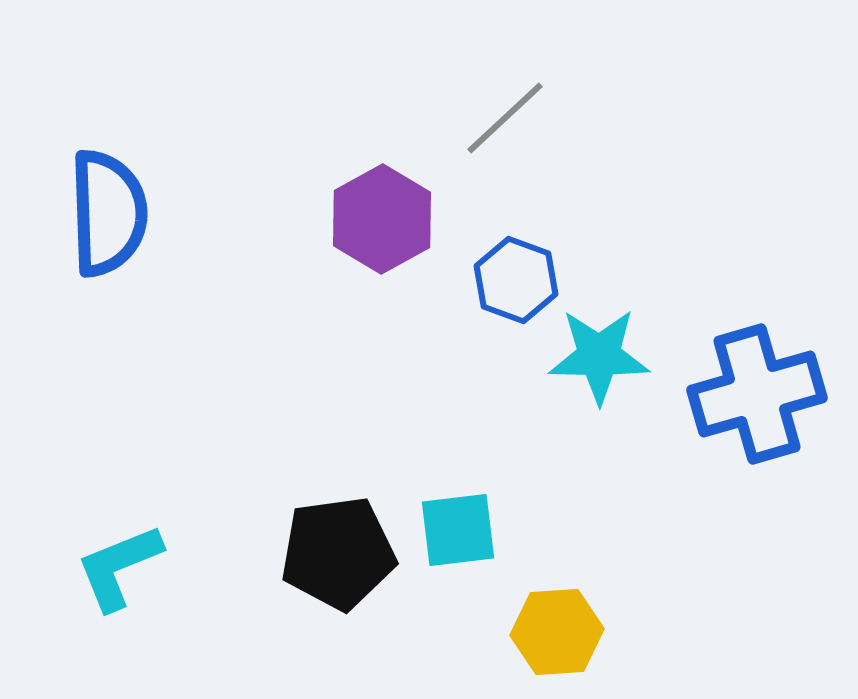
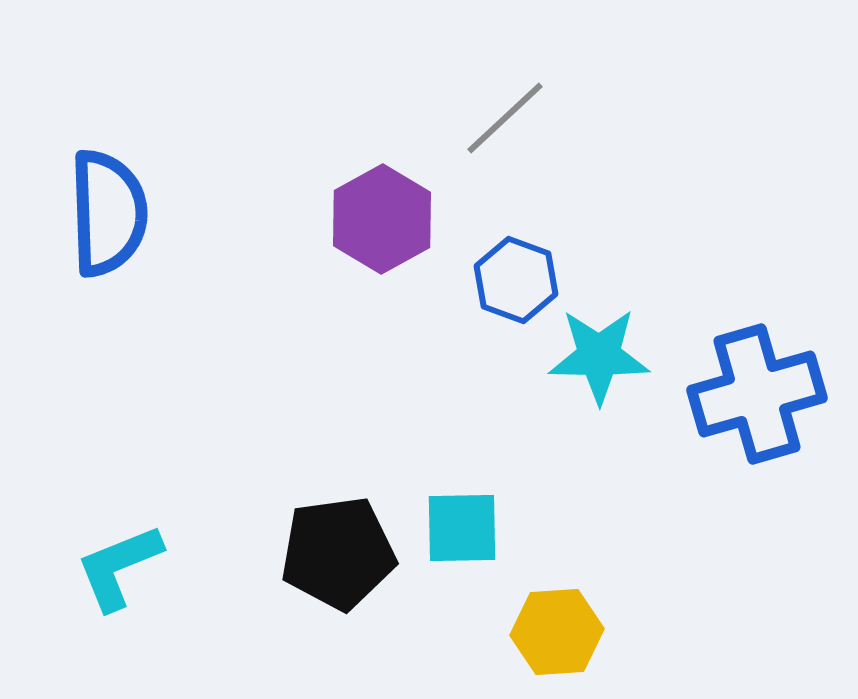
cyan square: moved 4 px right, 2 px up; rotated 6 degrees clockwise
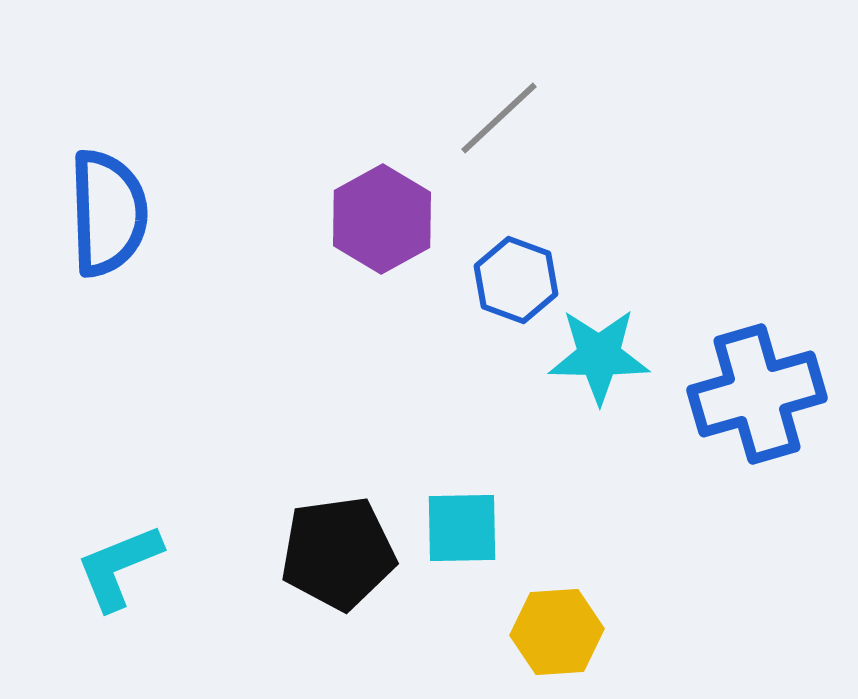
gray line: moved 6 px left
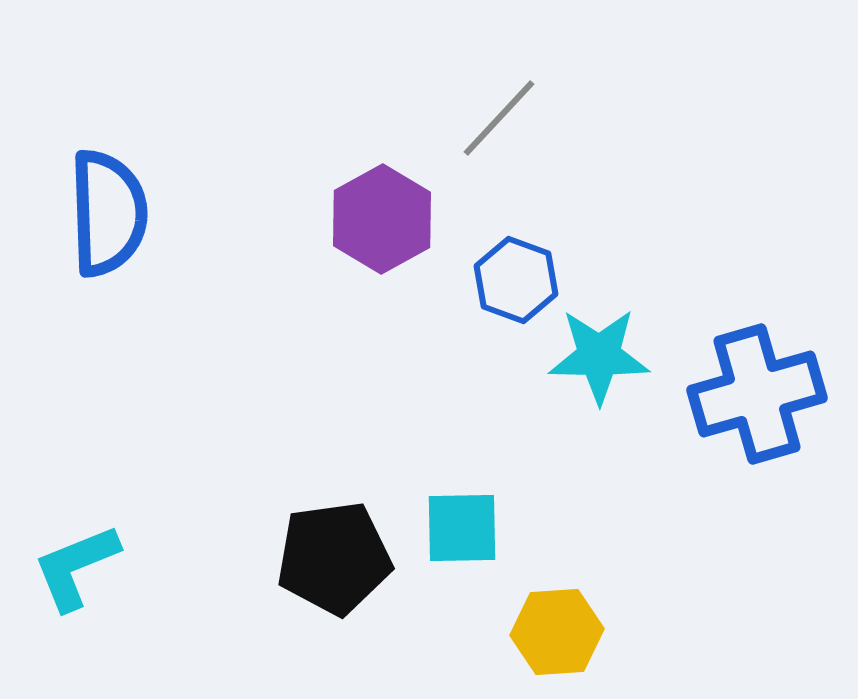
gray line: rotated 4 degrees counterclockwise
black pentagon: moved 4 px left, 5 px down
cyan L-shape: moved 43 px left
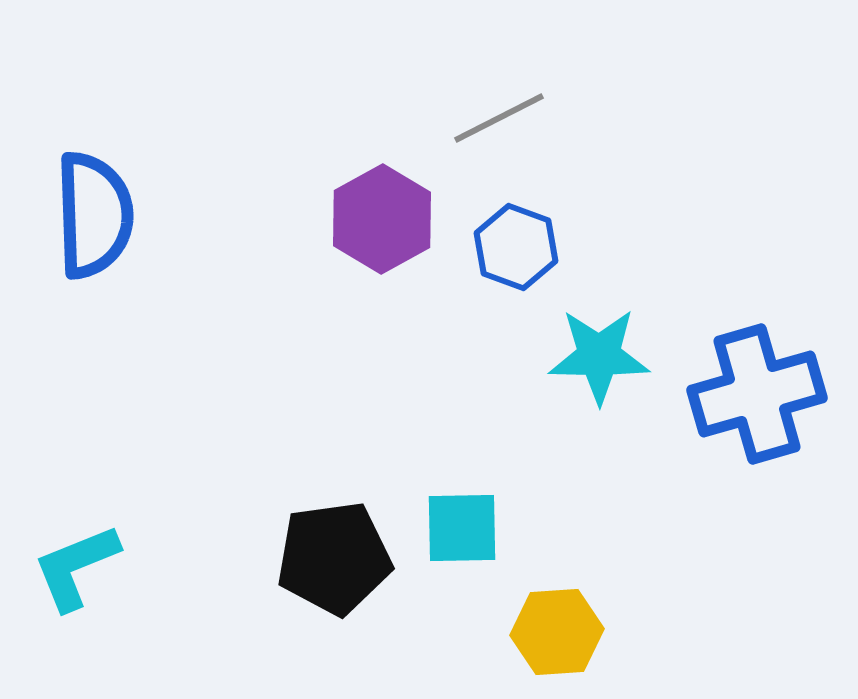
gray line: rotated 20 degrees clockwise
blue semicircle: moved 14 px left, 2 px down
blue hexagon: moved 33 px up
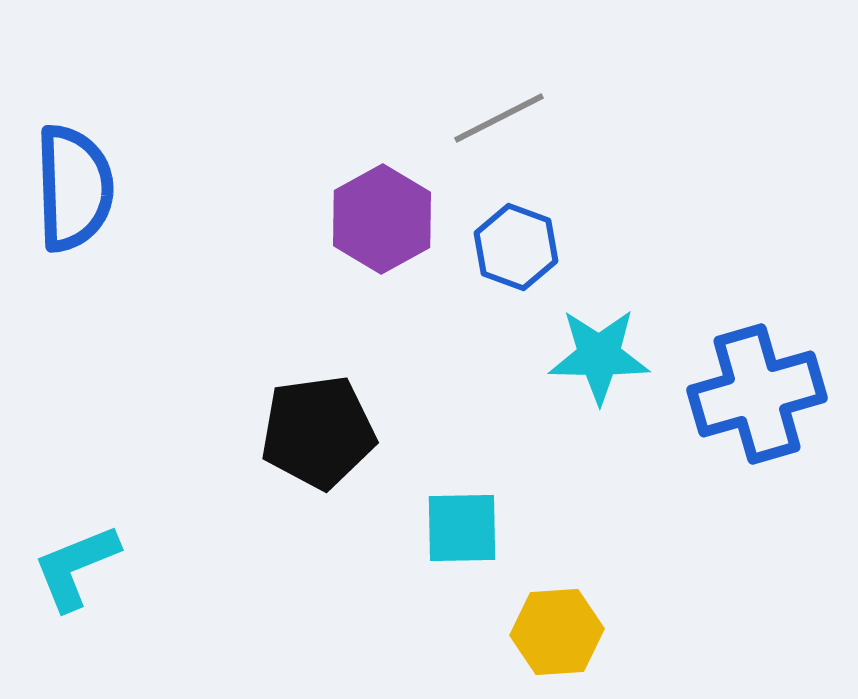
blue semicircle: moved 20 px left, 27 px up
black pentagon: moved 16 px left, 126 px up
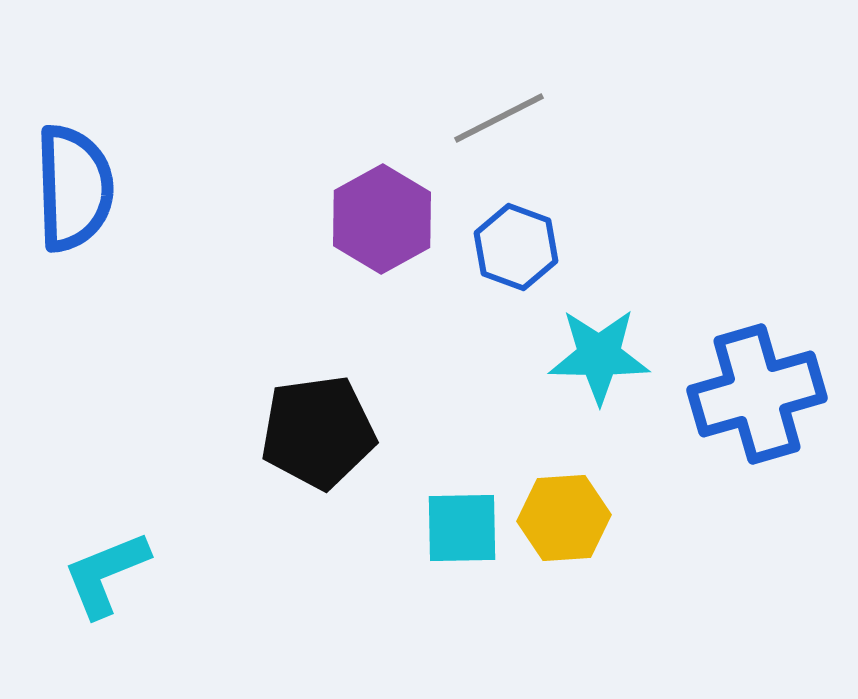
cyan L-shape: moved 30 px right, 7 px down
yellow hexagon: moved 7 px right, 114 px up
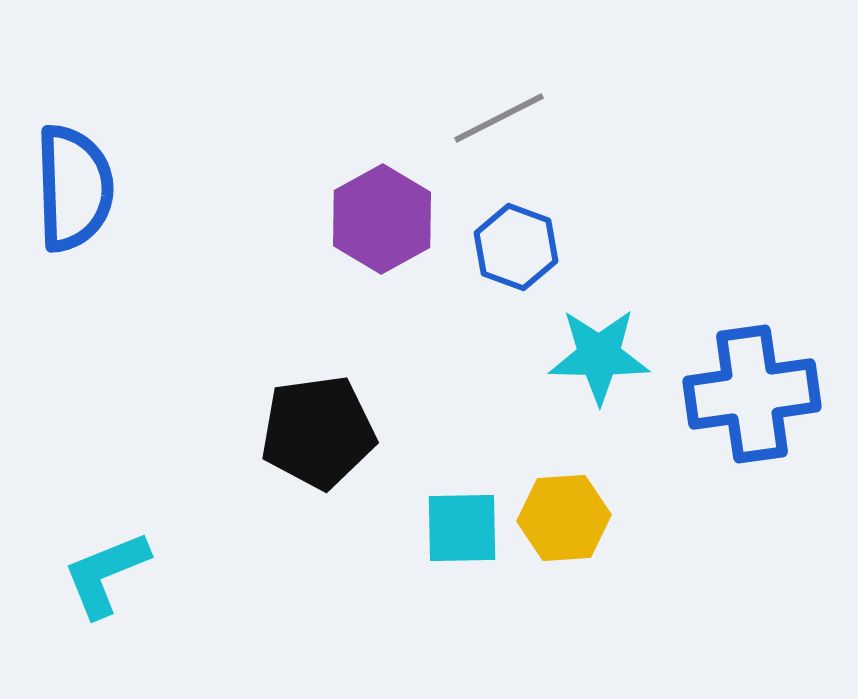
blue cross: moved 5 px left; rotated 8 degrees clockwise
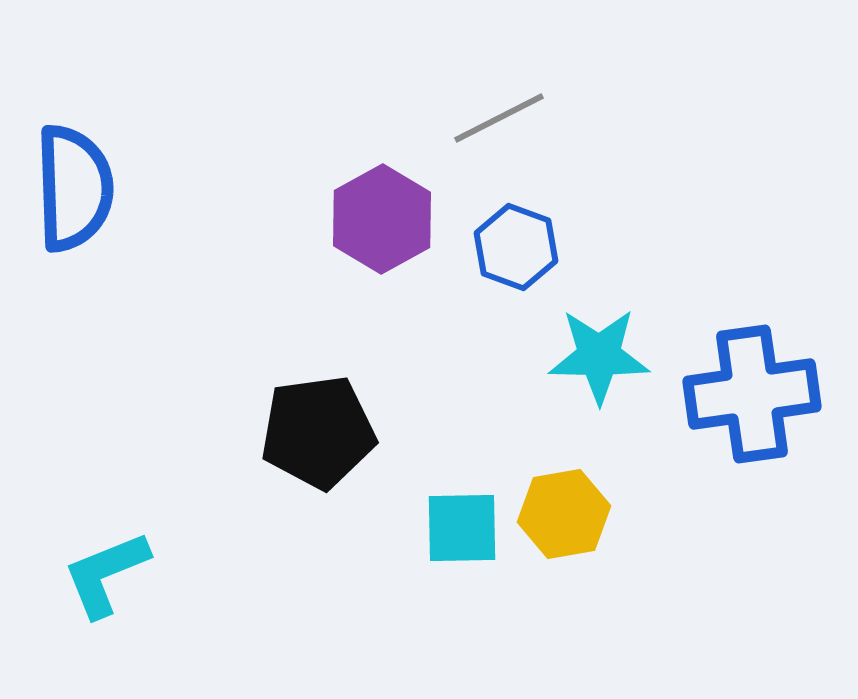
yellow hexagon: moved 4 px up; rotated 6 degrees counterclockwise
